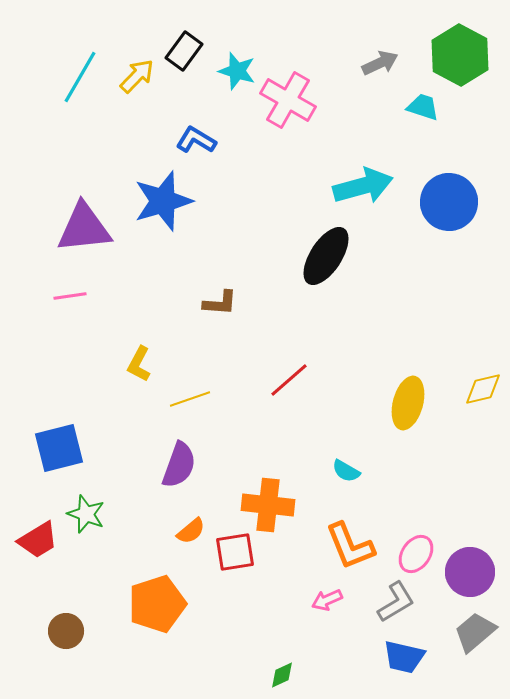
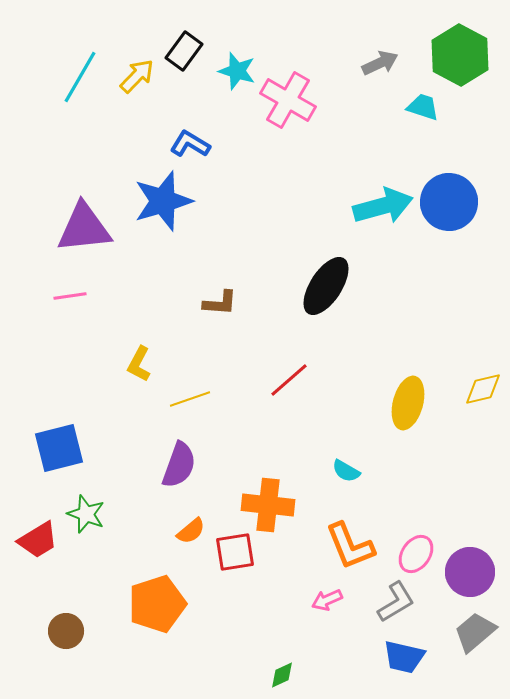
blue L-shape: moved 6 px left, 4 px down
cyan arrow: moved 20 px right, 20 px down
black ellipse: moved 30 px down
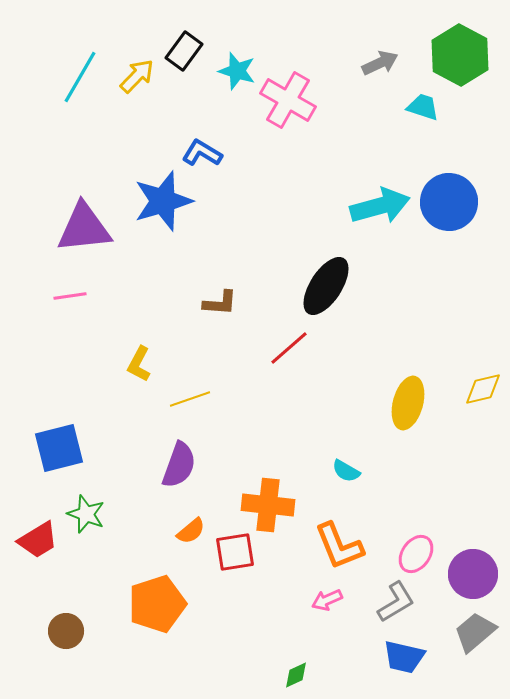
blue L-shape: moved 12 px right, 9 px down
cyan arrow: moved 3 px left
red line: moved 32 px up
orange L-shape: moved 11 px left
purple circle: moved 3 px right, 2 px down
green diamond: moved 14 px right
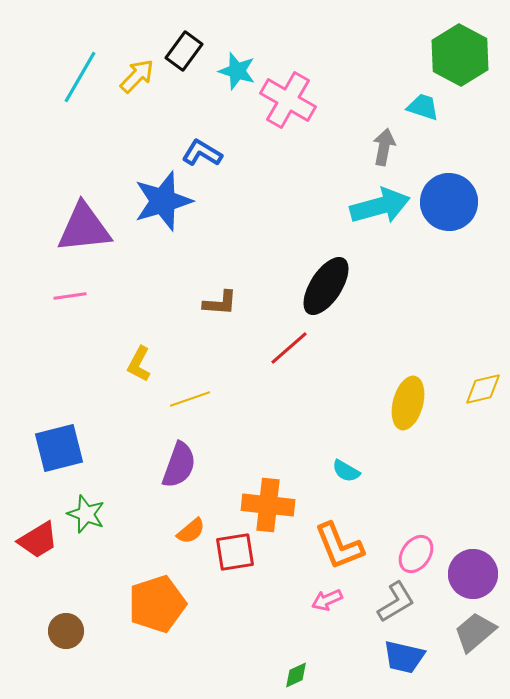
gray arrow: moved 4 px right, 84 px down; rotated 54 degrees counterclockwise
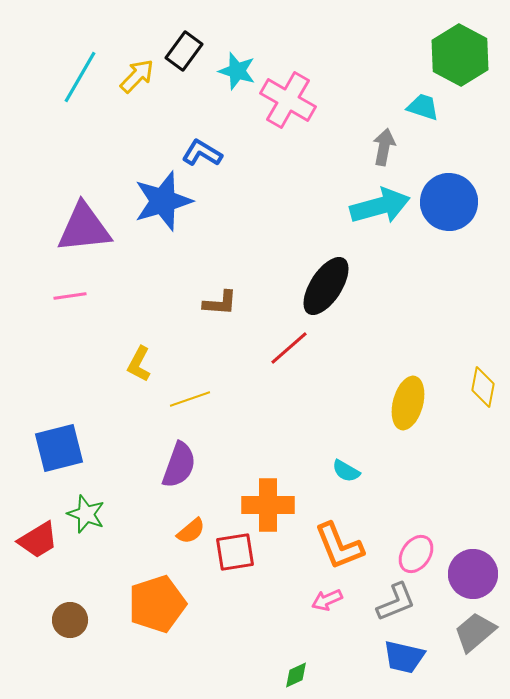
yellow diamond: moved 2 px up; rotated 66 degrees counterclockwise
orange cross: rotated 6 degrees counterclockwise
gray L-shape: rotated 9 degrees clockwise
brown circle: moved 4 px right, 11 px up
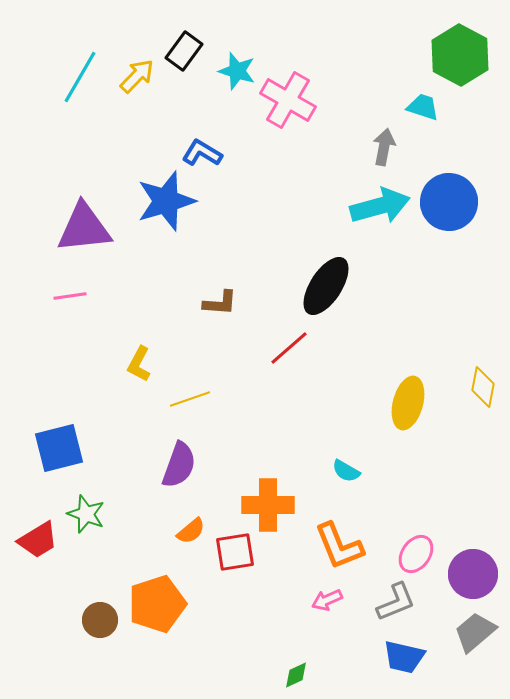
blue star: moved 3 px right
brown circle: moved 30 px right
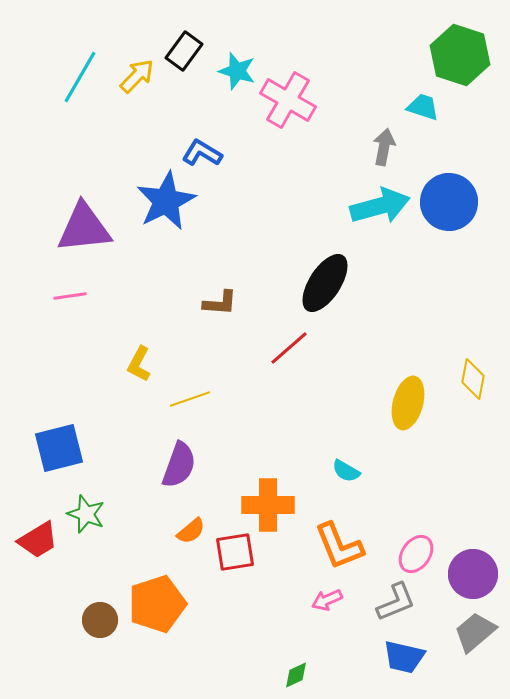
green hexagon: rotated 10 degrees counterclockwise
blue star: rotated 10 degrees counterclockwise
black ellipse: moved 1 px left, 3 px up
yellow diamond: moved 10 px left, 8 px up
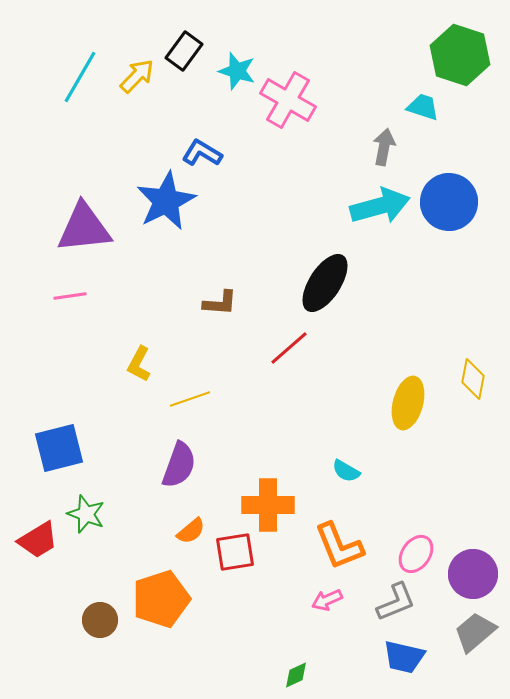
orange pentagon: moved 4 px right, 5 px up
